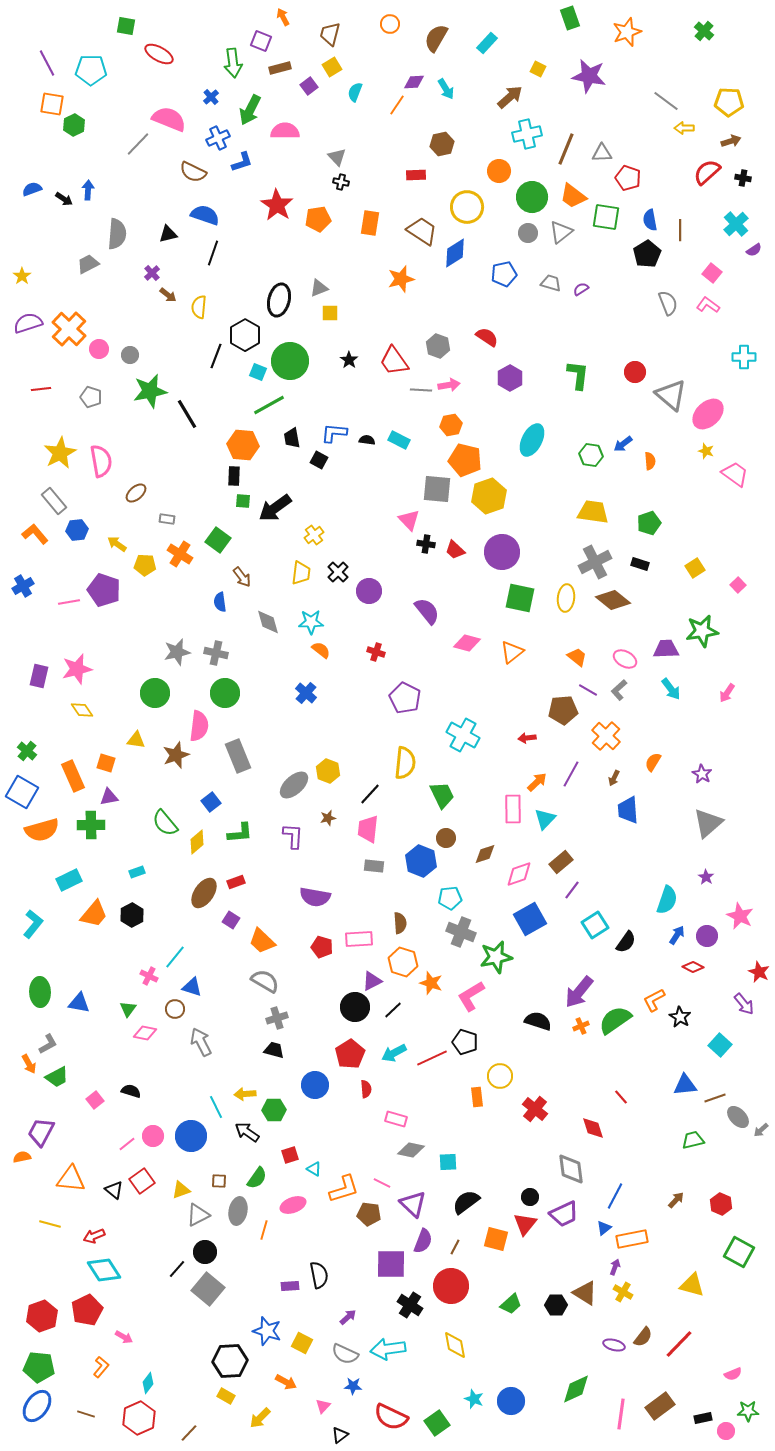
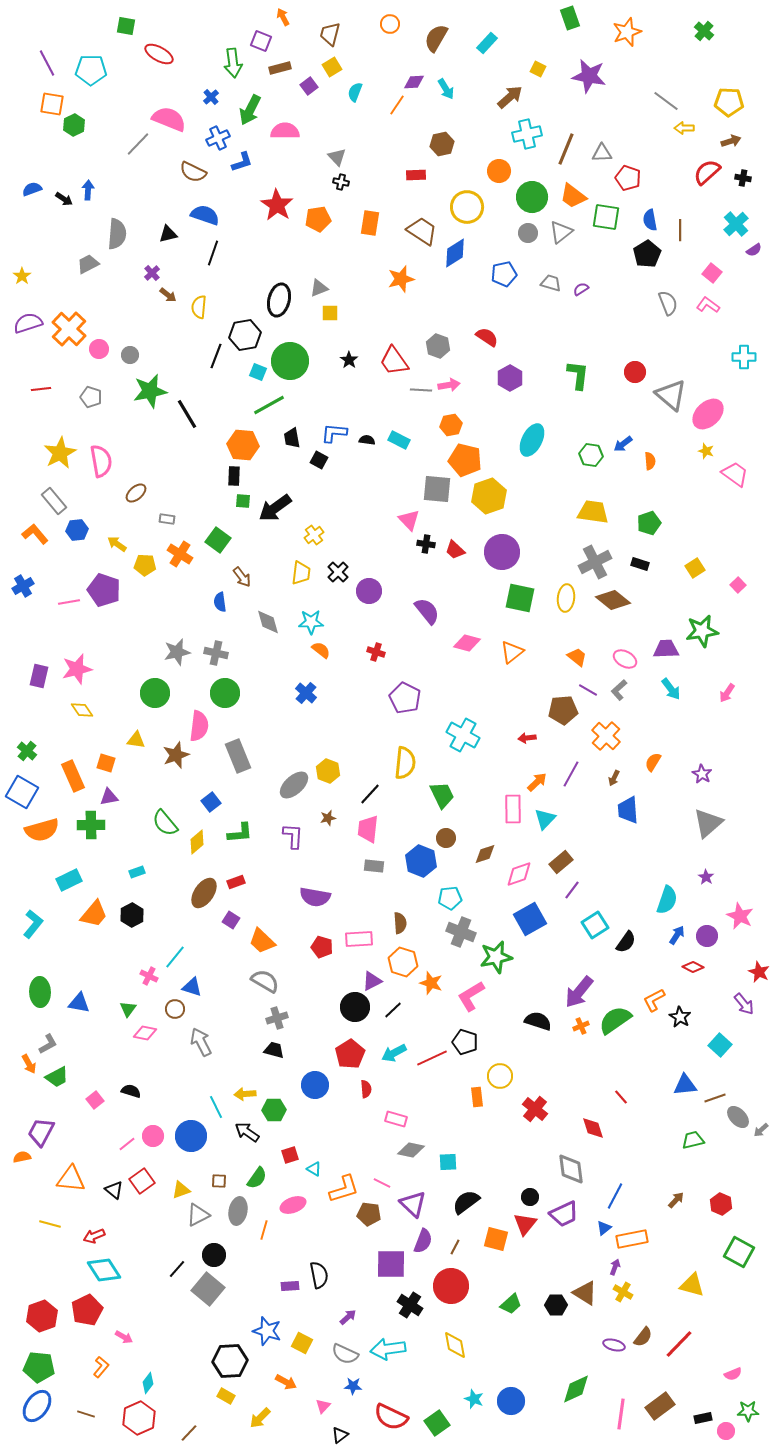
black hexagon at (245, 335): rotated 20 degrees clockwise
black circle at (205, 1252): moved 9 px right, 3 px down
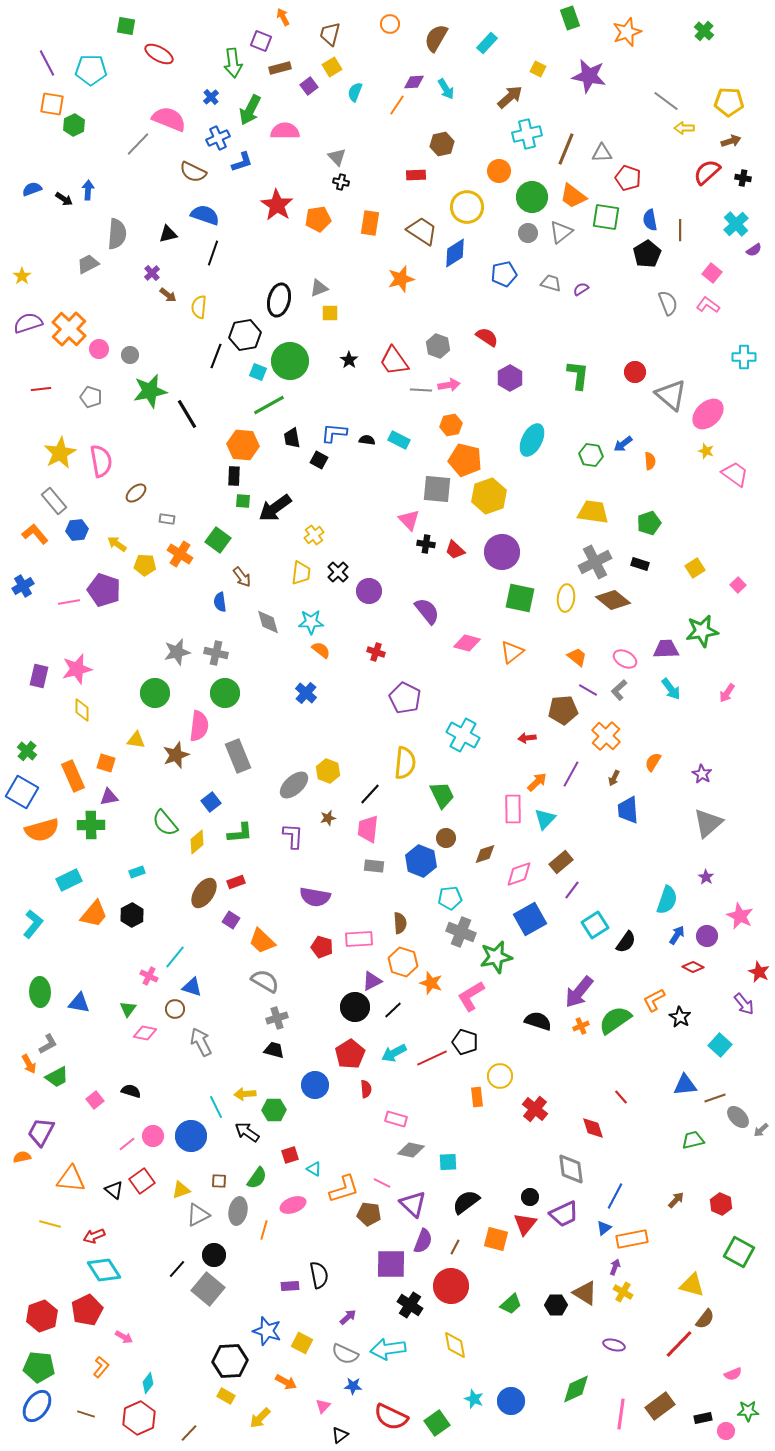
yellow diamond at (82, 710): rotated 35 degrees clockwise
brown semicircle at (643, 1337): moved 62 px right, 18 px up
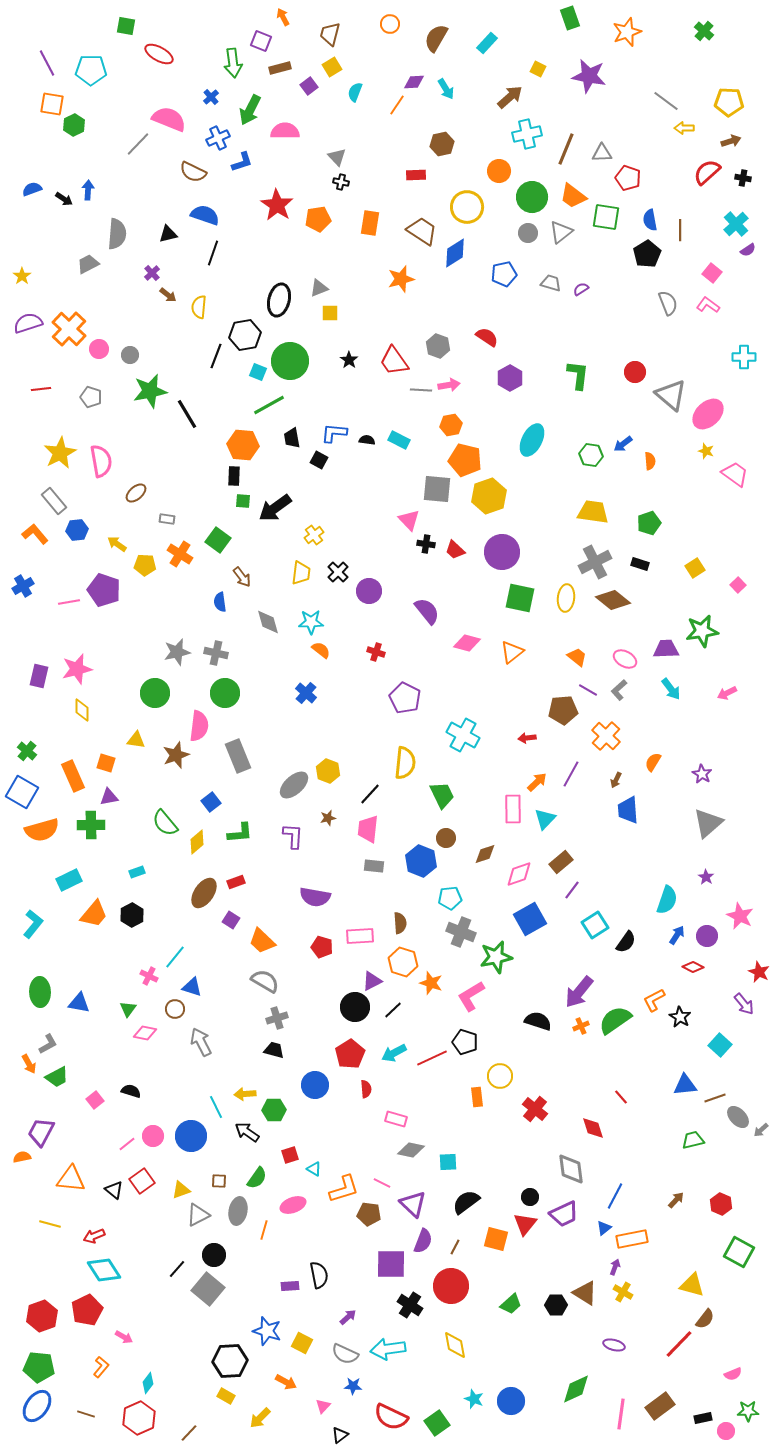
purple semicircle at (754, 250): moved 6 px left
pink arrow at (727, 693): rotated 30 degrees clockwise
brown arrow at (614, 778): moved 2 px right, 2 px down
pink rectangle at (359, 939): moved 1 px right, 3 px up
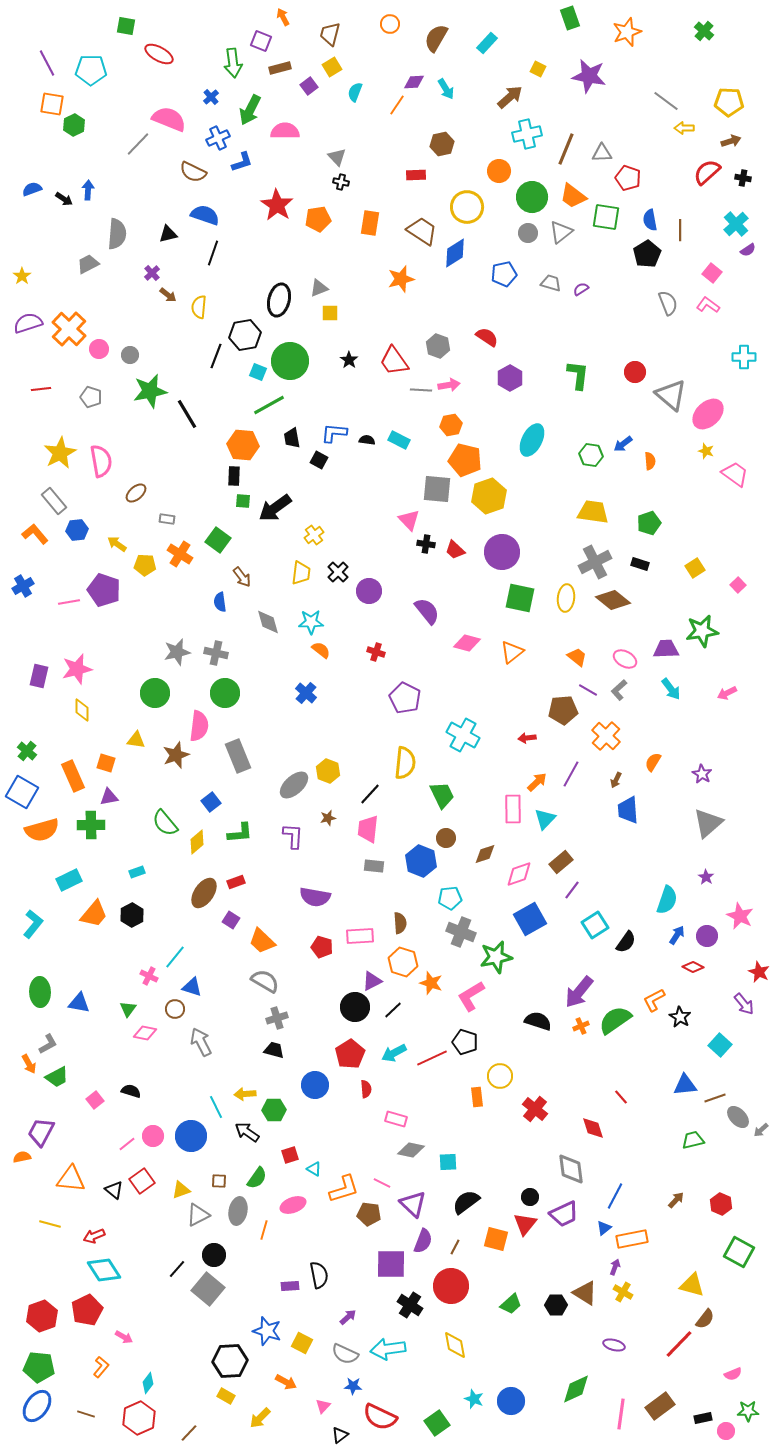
red semicircle at (391, 1417): moved 11 px left
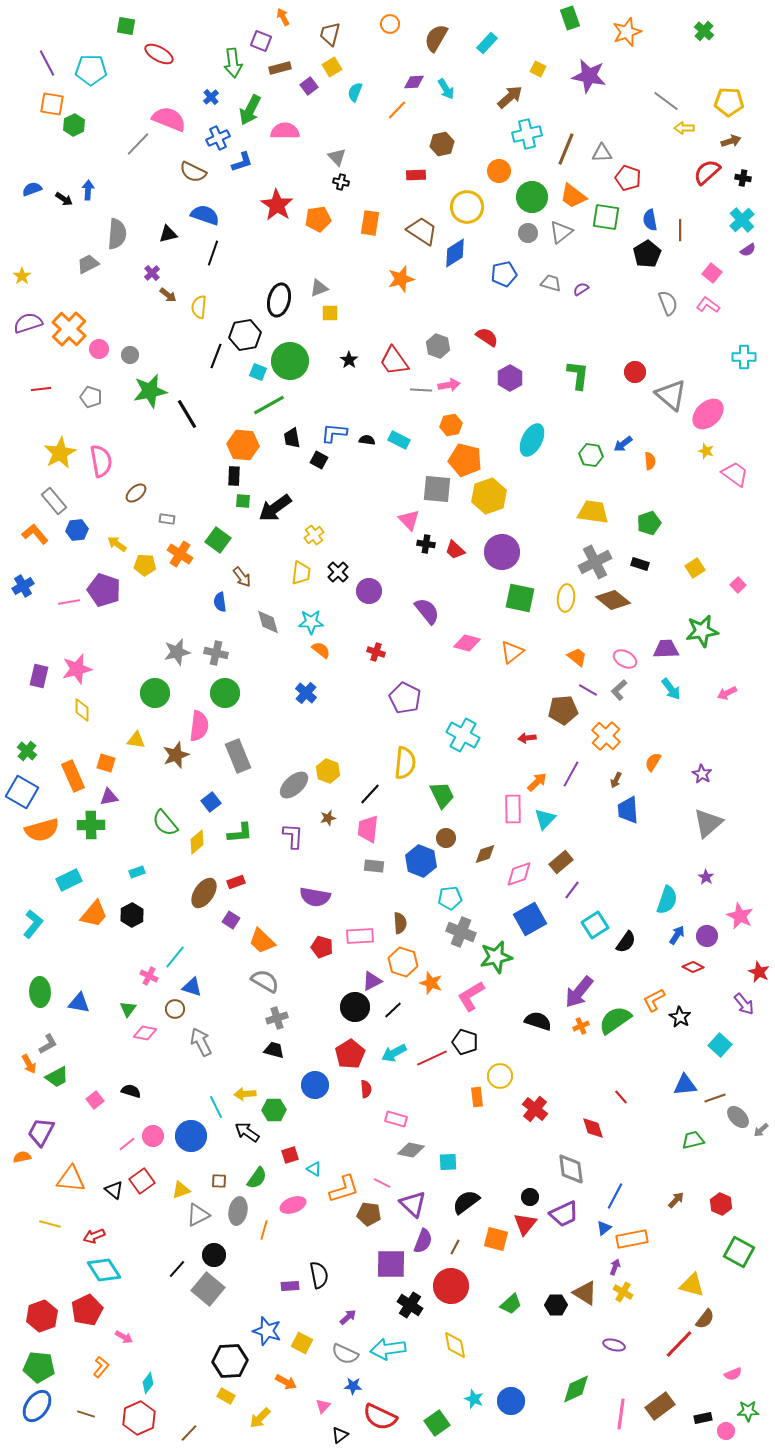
orange line at (397, 105): moved 5 px down; rotated 10 degrees clockwise
cyan cross at (736, 224): moved 6 px right, 4 px up
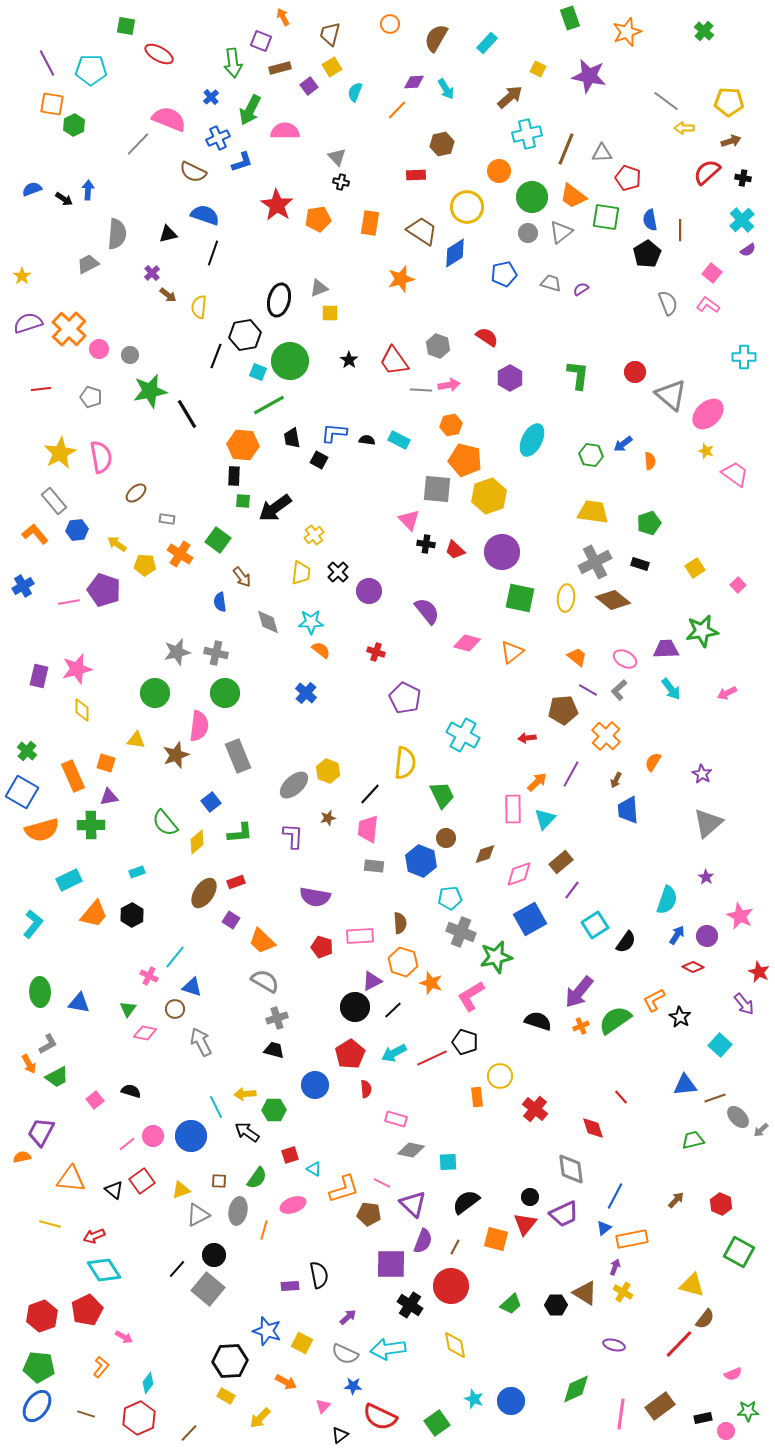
pink semicircle at (101, 461): moved 4 px up
